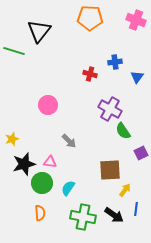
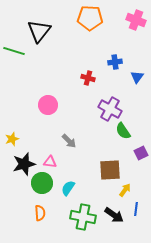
red cross: moved 2 px left, 4 px down
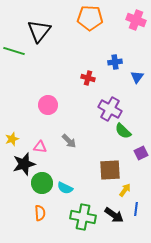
green semicircle: rotated 12 degrees counterclockwise
pink triangle: moved 10 px left, 15 px up
cyan semicircle: moved 3 px left; rotated 98 degrees counterclockwise
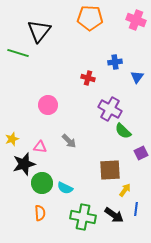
green line: moved 4 px right, 2 px down
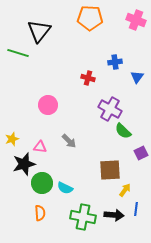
black arrow: rotated 30 degrees counterclockwise
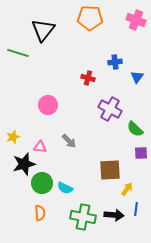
black triangle: moved 4 px right, 1 px up
green semicircle: moved 12 px right, 2 px up
yellow star: moved 1 px right, 2 px up
purple square: rotated 24 degrees clockwise
yellow arrow: moved 2 px right, 1 px up
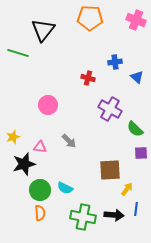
blue triangle: rotated 24 degrees counterclockwise
green circle: moved 2 px left, 7 px down
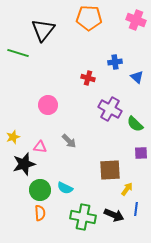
orange pentagon: moved 1 px left
green semicircle: moved 5 px up
black arrow: rotated 18 degrees clockwise
